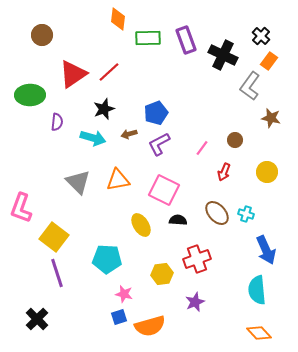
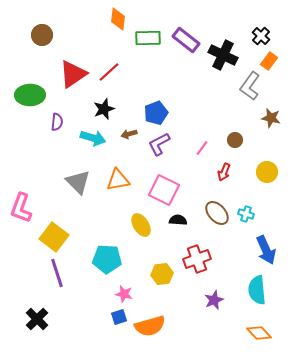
purple rectangle at (186, 40): rotated 32 degrees counterclockwise
purple star at (195, 302): moved 19 px right, 2 px up
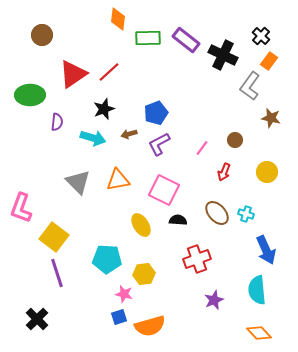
yellow hexagon at (162, 274): moved 18 px left
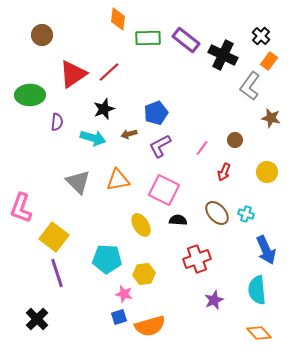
purple L-shape at (159, 144): moved 1 px right, 2 px down
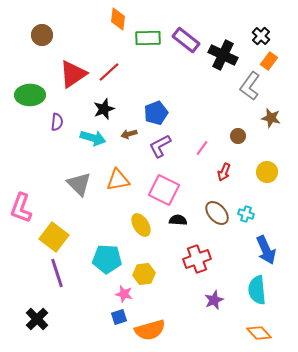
brown circle at (235, 140): moved 3 px right, 4 px up
gray triangle at (78, 182): moved 1 px right, 2 px down
orange semicircle at (150, 326): moved 4 px down
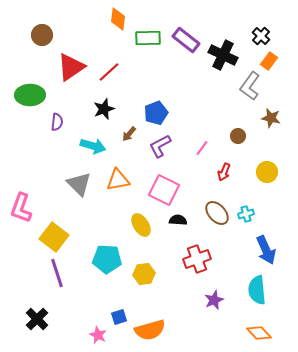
red triangle at (73, 74): moved 2 px left, 7 px up
brown arrow at (129, 134): rotated 35 degrees counterclockwise
cyan arrow at (93, 138): moved 8 px down
cyan cross at (246, 214): rotated 35 degrees counterclockwise
pink star at (124, 294): moved 26 px left, 41 px down; rotated 12 degrees clockwise
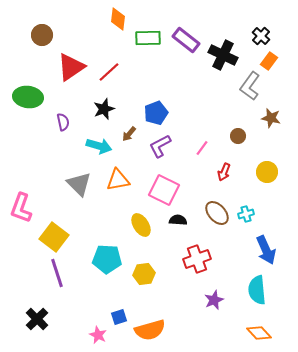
green ellipse at (30, 95): moved 2 px left, 2 px down; rotated 8 degrees clockwise
purple semicircle at (57, 122): moved 6 px right; rotated 18 degrees counterclockwise
cyan arrow at (93, 146): moved 6 px right
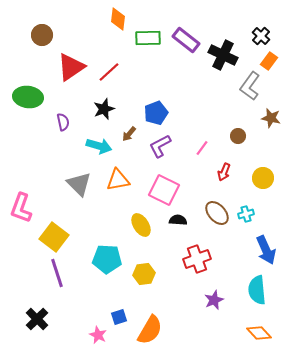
yellow circle at (267, 172): moved 4 px left, 6 px down
orange semicircle at (150, 330): rotated 44 degrees counterclockwise
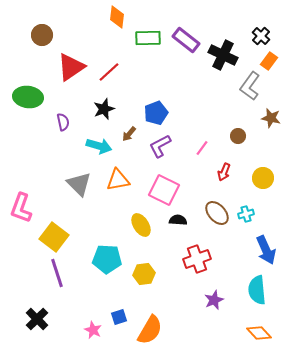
orange diamond at (118, 19): moved 1 px left, 2 px up
pink star at (98, 335): moved 5 px left, 5 px up
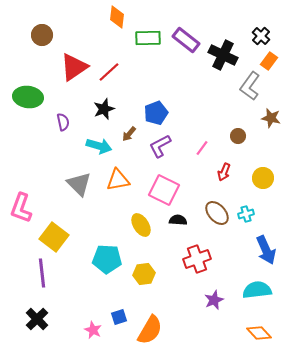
red triangle at (71, 67): moved 3 px right
purple line at (57, 273): moved 15 px left; rotated 12 degrees clockwise
cyan semicircle at (257, 290): rotated 88 degrees clockwise
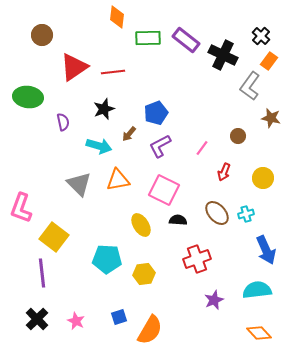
red line at (109, 72): moved 4 px right; rotated 35 degrees clockwise
pink star at (93, 330): moved 17 px left, 9 px up
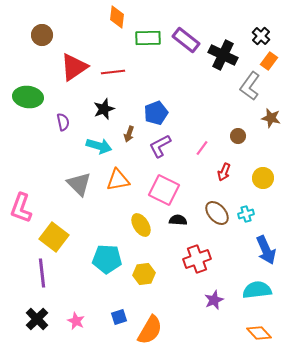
brown arrow at (129, 134): rotated 21 degrees counterclockwise
